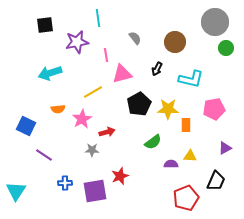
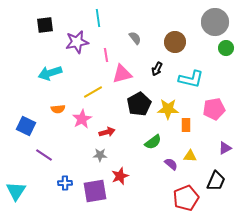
gray star: moved 8 px right, 5 px down
purple semicircle: rotated 40 degrees clockwise
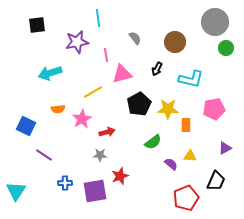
black square: moved 8 px left
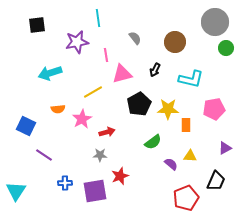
black arrow: moved 2 px left, 1 px down
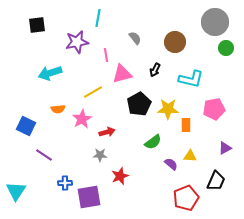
cyan line: rotated 18 degrees clockwise
purple square: moved 6 px left, 6 px down
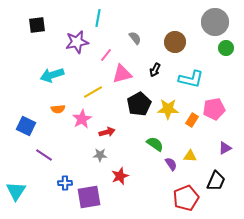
pink line: rotated 48 degrees clockwise
cyan arrow: moved 2 px right, 2 px down
orange rectangle: moved 6 px right, 5 px up; rotated 32 degrees clockwise
green semicircle: moved 2 px right, 2 px down; rotated 108 degrees counterclockwise
purple semicircle: rotated 16 degrees clockwise
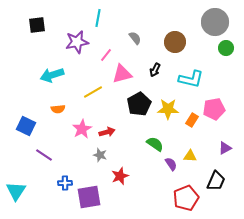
pink star: moved 10 px down
gray star: rotated 16 degrees clockwise
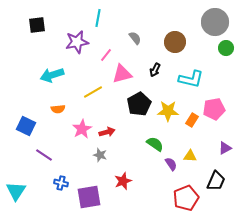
yellow star: moved 2 px down
red star: moved 3 px right, 5 px down
blue cross: moved 4 px left; rotated 16 degrees clockwise
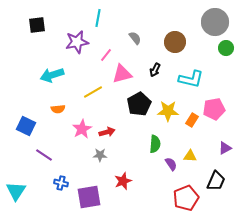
green semicircle: rotated 60 degrees clockwise
gray star: rotated 16 degrees counterclockwise
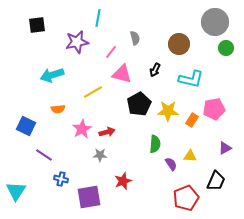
gray semicircle: rotated 24 degrees clockwise
brown circle: moved 4 px right, 2 px down
pink line: moved 5 px right, 3 px up
pink triangle: rotated 30 degrees clockwise
blue cross: moved 4 px up
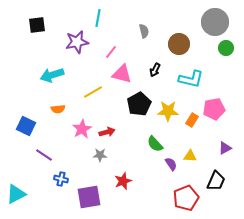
gray semicircle: moved 9 px right, 7 px up
green semicircle: rotated 132 degrees clockwise
cyan triangle: moved 3 px down; rotated 30 degrees clockwise
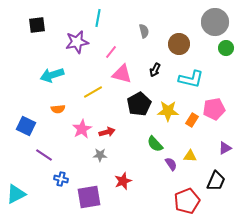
red pentagon: moved 1 px right, 3 px down
